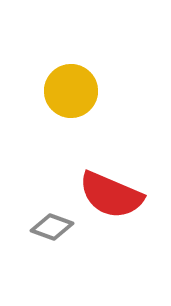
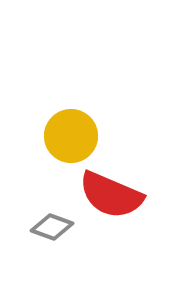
yellow circle: moved 45 px down
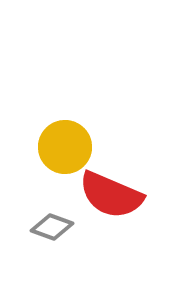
yellow circle: moved 6 px left, 11 px down
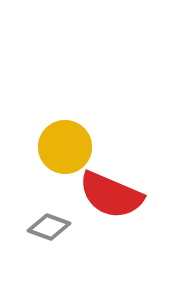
gray diamond: moved 3 px left
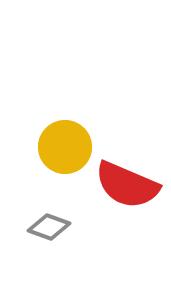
red semicircle: moved 16 px right, 10 px up
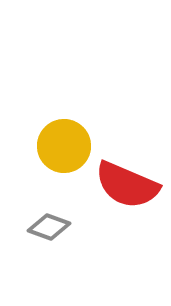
yellow circle: moved 1 px left, 1 px up
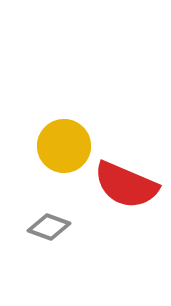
red semicircle: moved 1 px left
